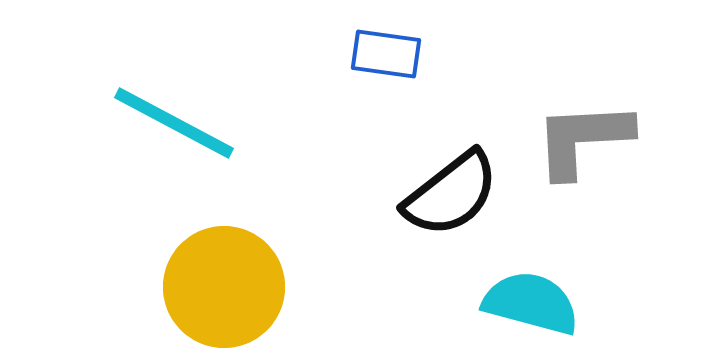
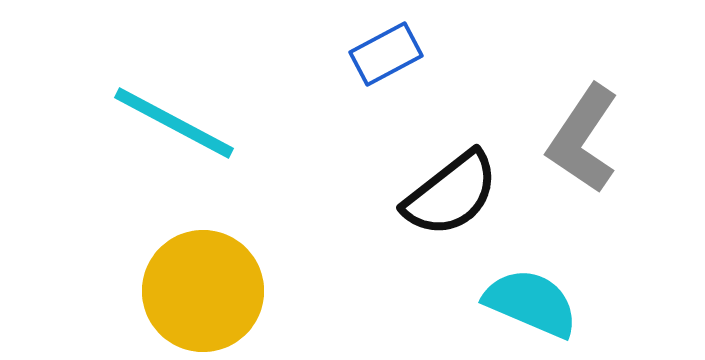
blue rectangle: rotated 36 degrees counterclockwise
gray L-shape: rotated 53 degrees counterclockwise
yellow circle: moved 21 px left, 4 px down
cyan semicircle: rotated 8 degrees clockwise
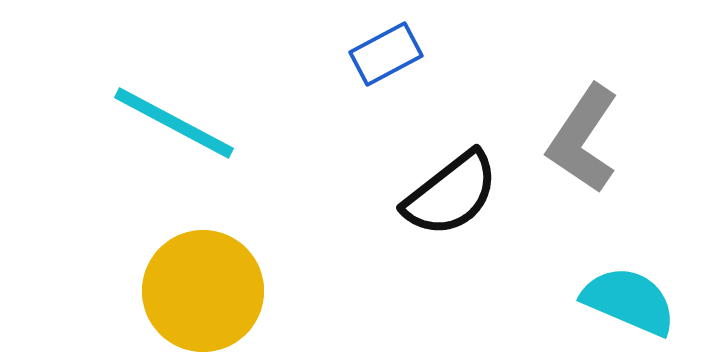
cyan semicircle: moved 98 px right, 2 px up
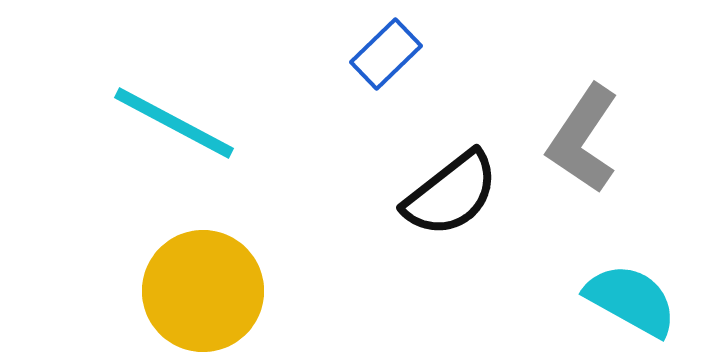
blue rectangle: rotated 16 degrees counterclockwise
cyan semicircle: moved 2 px right, 1 px up; rotated 6 degrees clockwise
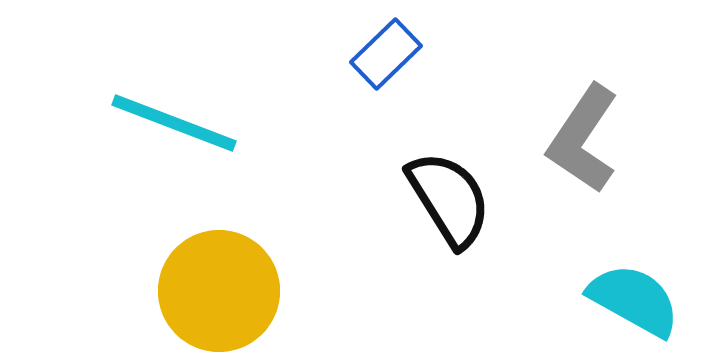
cyan line: rotated 7 degrees counterclockwise
black semicircle: moved 2 px left, 5 px down; rotated 84 degrees counterclockwise
yellow circle: moved 16 px right
cyan semicircle: moved 3 px right
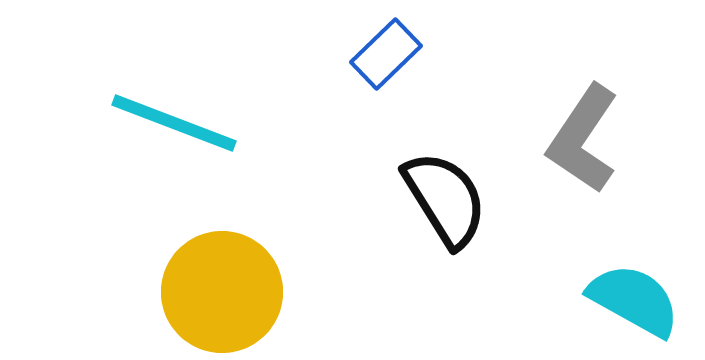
black semicircle: moved 4 px left
yellow circle: moved 3 px right, 1 px down
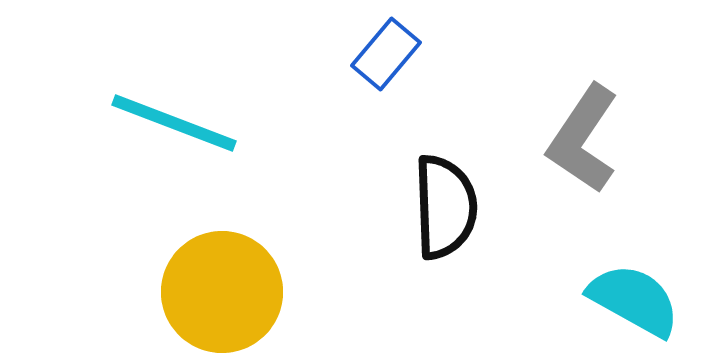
blue rectangle: rotated 6 degrees counterclockwise
black semicircle: moved 8 px down; rotated 30 degrees clockwise
